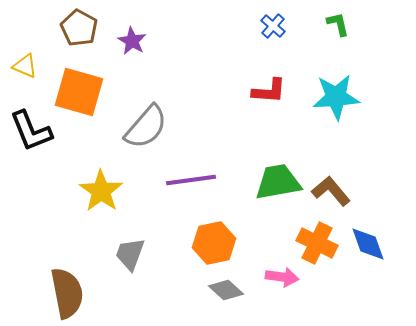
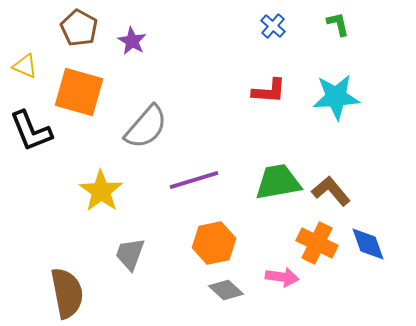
purple line: moved 3 px right; rotated 9 degrees counterclockwise
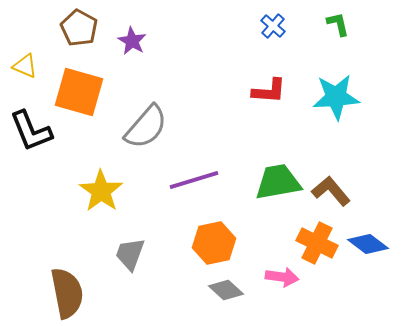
blue diamond: rotated 33 degrees counterclockwise
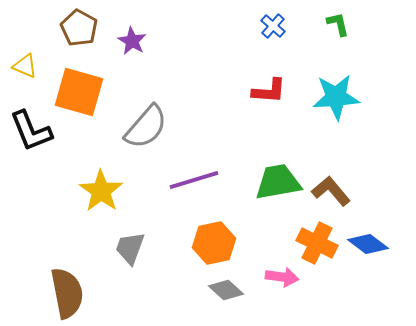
gray trapezoid: moved 6 px up
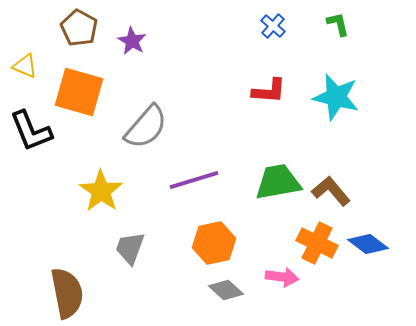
cyan star: rotated 18 degrees clockwise
